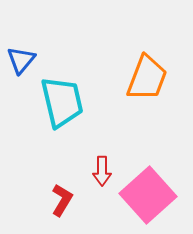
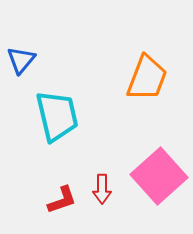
cyan trapezoid: moved 5 px left, 14 px down
red arrow: moved 18 px down
pink square: moved 11 px right, 19 px up
red L-shape: rotated 40 degrees clockwise
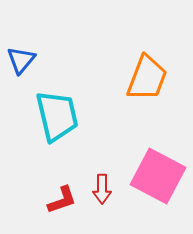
pink square: moved 1 px left; rotated 20 degrees counterclockwise
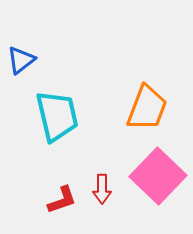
blue triangle: rotated 12 degrees clockwise
orange trapezoid: moved 30 px down
pink square: rotated 16 degrees clockwise
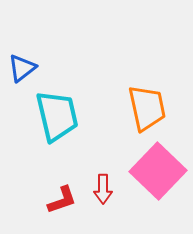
blue triangle: moved 1 px right, 8 px down
orange trapezoid: rotated 33 degrees counterclockwise
pink square: moved 5 px up
red arrow: moved 1 px right
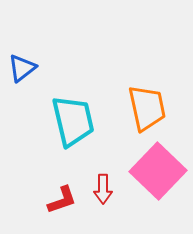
cyan trapezoid: moved 16 px right, 5 px down
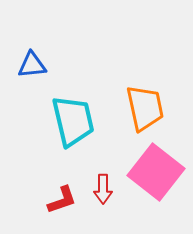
blue triangle: moved 10 px right, 3 px up; rotated 32 degrees clockwise
orange trapezoid: moved 2 px left
pink square: moved 2 px left, 1 px down; rotated 6 degrees counterclockwise
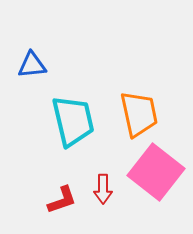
orange trapezoid: moved 6 px left, 6 px down
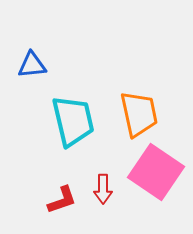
pink square: rotated 4 degrees counterclockwise
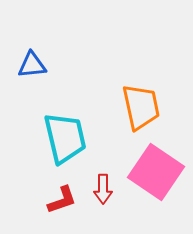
orange trapezoid: moved 2 px right, 7 px up
cyan trapezoid: moved 8 px left, 17 px down
